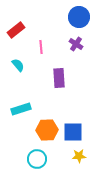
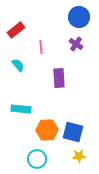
cyan rectangle: rotated 24 degrees clockwise
blue square: rotated 15 degrees clockwise
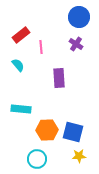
red rectangle: moved 5 px right, 5 px down
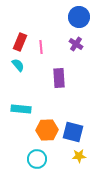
red rectangle: moved 1 px left, 7 px down; rotated 30 degrees counterclockwise
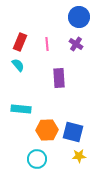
pink line: moved 6 px right, 3 px up
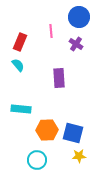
pink line: moved 4 px right, 13 px up
blue square: moved 1 px down
cyan circle: moved 1 px down
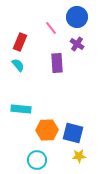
blue circle: moved 2 px left
pink line: moved 3 px up; rotated 32 degrees counterclockwise
purple cross: moved 1 px right
purple rectangle: moved 2 px left, 15 px up
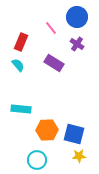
red rectangle: moved 1 px right
purple rectangle: moved 3 px left; rotated 54 degrees counterclockwise
blue square: moved 1 px right, 1 px down
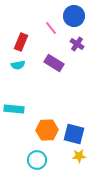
blue circle: moved 3 px left, 1 px up
cyan semicircle: rotated 120 degrees clockwise
cyan rectangle: moved 7 px left
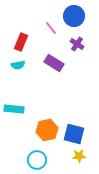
orange hexagon: rotated 10 degrees counterclockwise
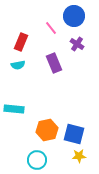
purple rectangle: rotated 36 degrees clockwise
